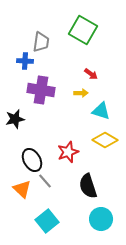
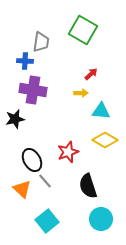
red arrow: rotated 80 degrees counterclockwise
purple cross: moved 8 px left
cyan triangle: rotated 12 degrees counterclockwise
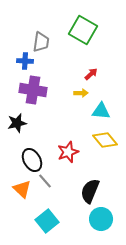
black star: moved 2 px right, 4 px down
yellow diamond: rotated 20 degrees clockwise
black semicircle: moved 2 px right, 5 px down; rotated 40 degrees clockwise
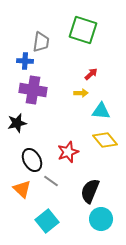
green square: rotated 12 degrees counterclockwise
gray line: moved 6 px right; rotated 14 degrees counterclockwise
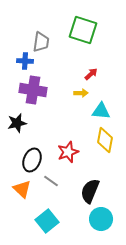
yellow diamond: rotated 50 degrees clockwise
black ellipse: rotated 50 degrees clockwise
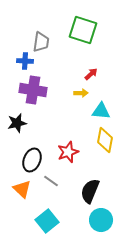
cyan circle: moved 1 px down
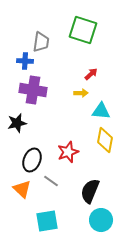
cyan square: rotated 30 degrees clockwise
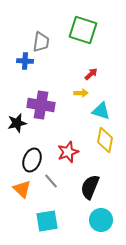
purple cross: moved 8 px right, 15 px down
cyan triangle: rotated 12 degrees clockwise
gray line: rotated 14 degrees clockwise
black semicircle: moved 4 px up
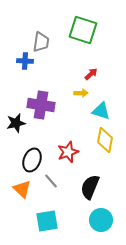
black star: moved 1 px left
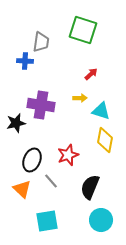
yellow arrow: moved 1 px left, 5 px down
red star: moved 3 px down
